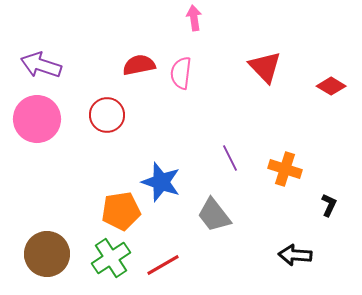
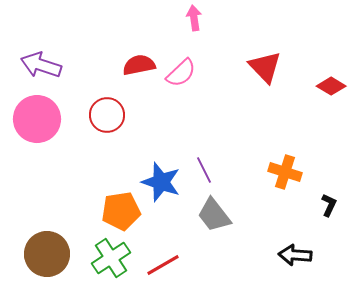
pink semicircle: rotated 140 degrees counterclockwise
purple line: moved 26 px left, 12 px down
orange cross: moved 3 px down
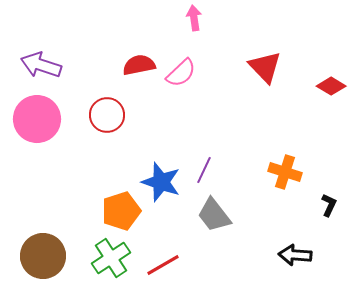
purple line: rotated 52 degrees clockwise
orange pentagon: rotated 9 degrees counterclockwise
brown circle: moved 4 px left, 2 px down
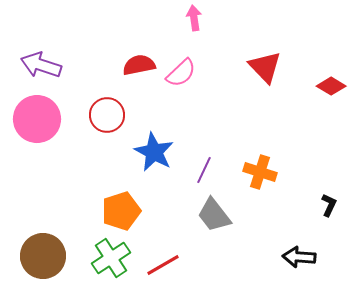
orange cross: moved 25 px left
blue star: moved 7 px left, 30 px up; rotated 9 degrees clockwise
black arrow: moved 4 px right, 2 px down
